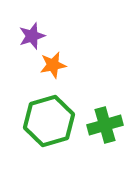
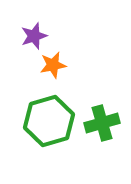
purple star: moved 2 px right
green cross: moved 3 px left, 2 px up
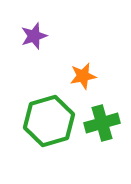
orange star: moved 30 px right, 11 px down
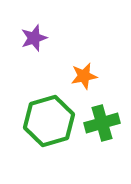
purple star: moved 2 px down
orange star: moved 1 px right
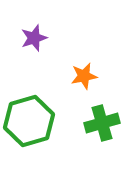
green hexagon: moved 20 px left
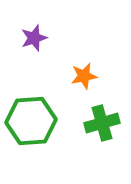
green hexagon: moved 2 px right; rotated 12 degrees clockwise
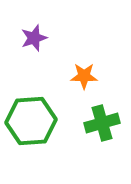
orange star: rotated 12 degrees clockwise
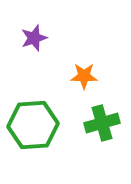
green hexagon: moved 2 px right, 4 px down
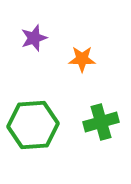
orange star: moved 2 px left, 17 px up
green cross: moved 1 px left, 1 px up
